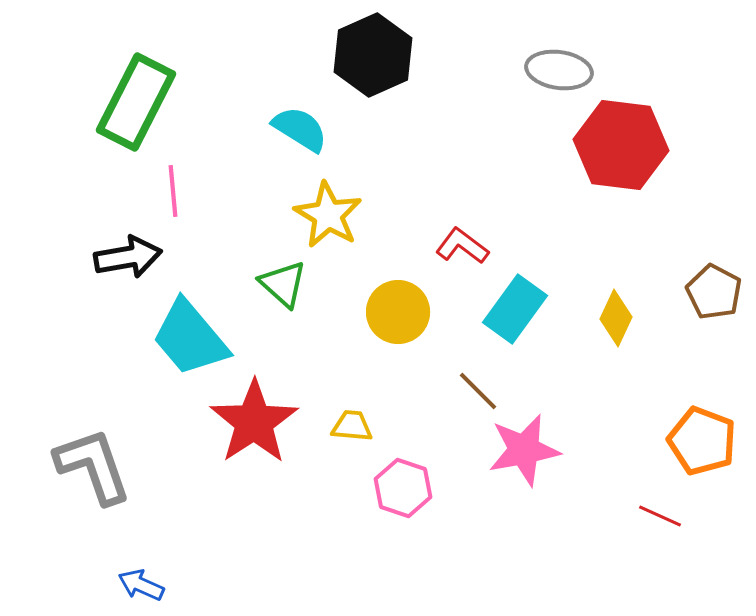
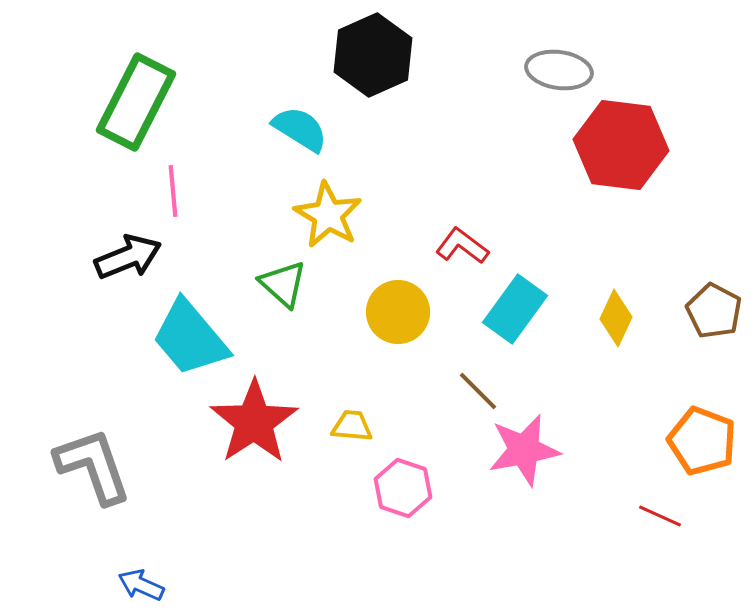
black arrow: rotated 12 degrees counterclockwise
brown pentagon: moved 19 px down
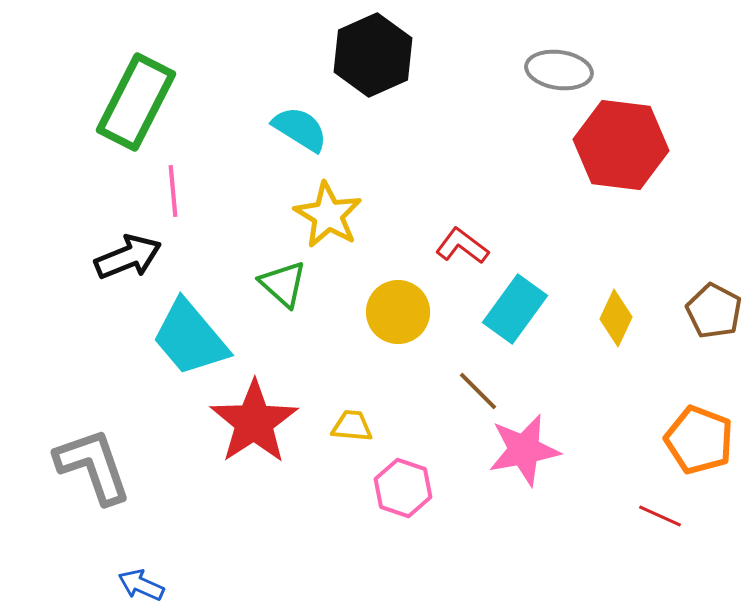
orange pentagon: moved 3 px left, 1 px up
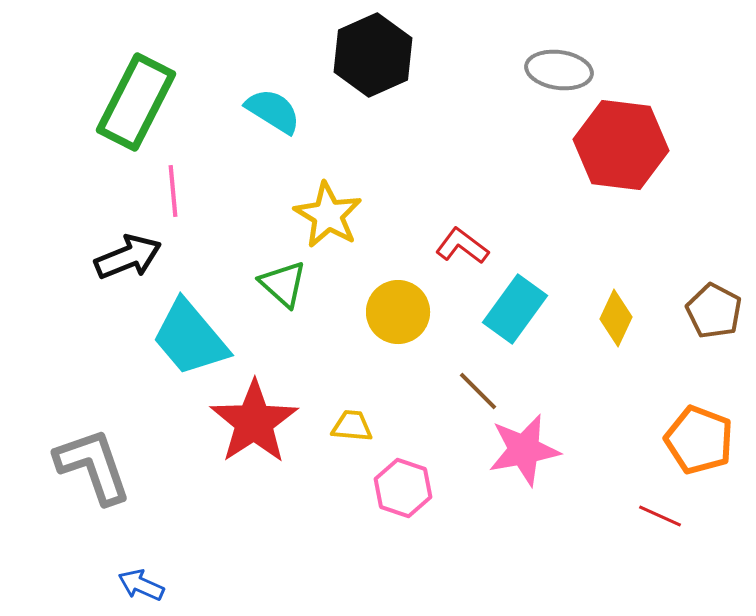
cyan semicircle: moved 27 px left, 18 px up
